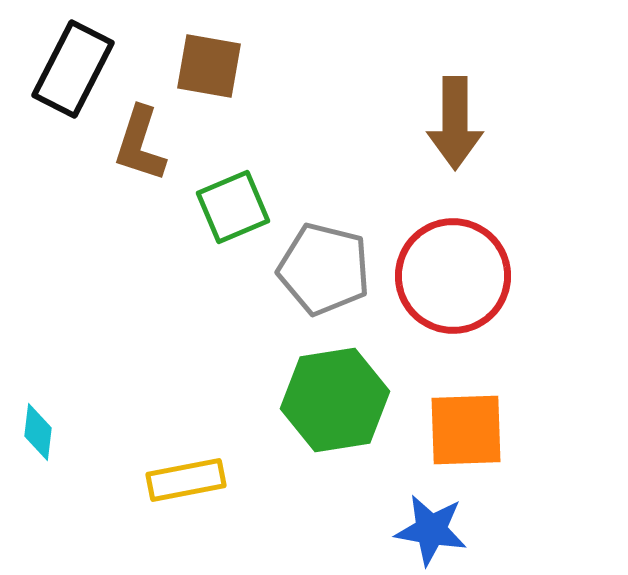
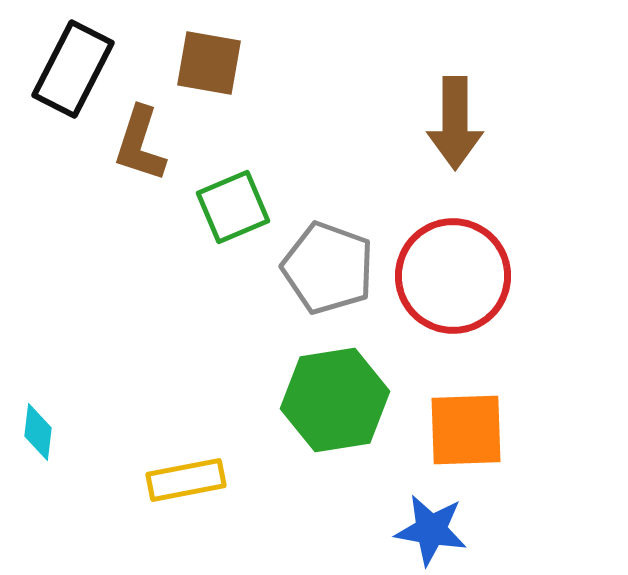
brown square: moved 3 px up
gray pentagon: moved 4 px right, 1 px up; rotated 6 degrees clockwise
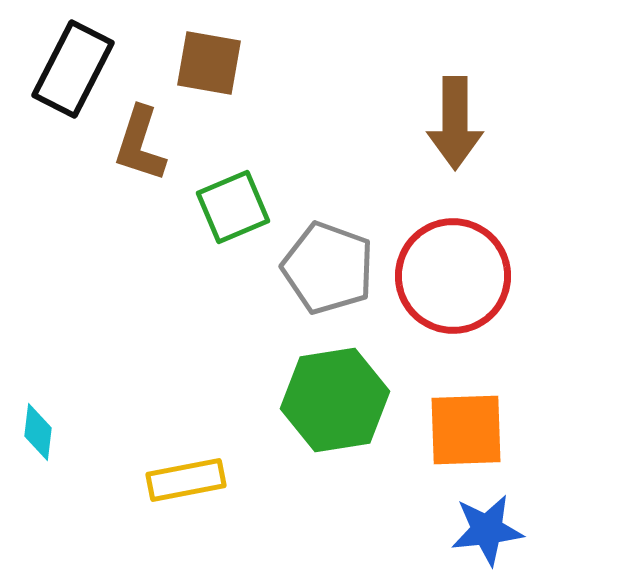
blue star: moved 56 px right; rotated 16 degrees counterclockwise
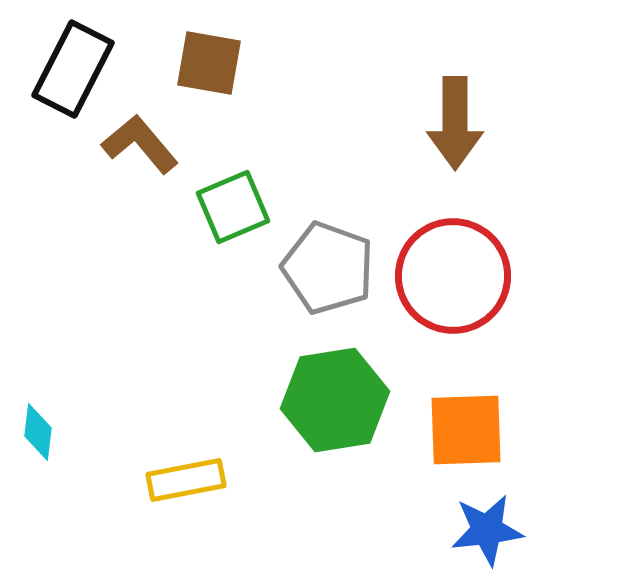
brown L-shape: rotated 122 degrees clockwise
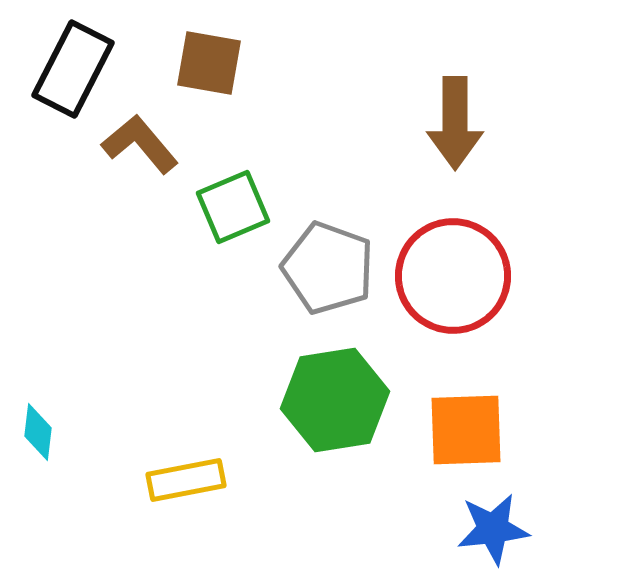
blue star: moved 6 px right, 1 px up
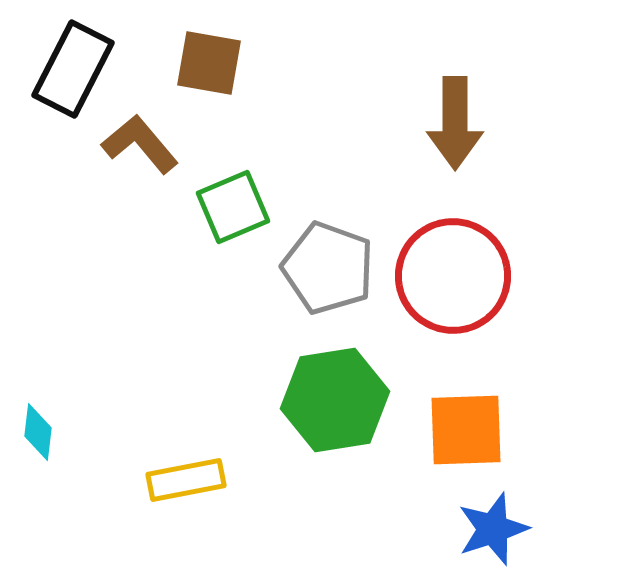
blue star: rotated 12 degrees counterclockwise
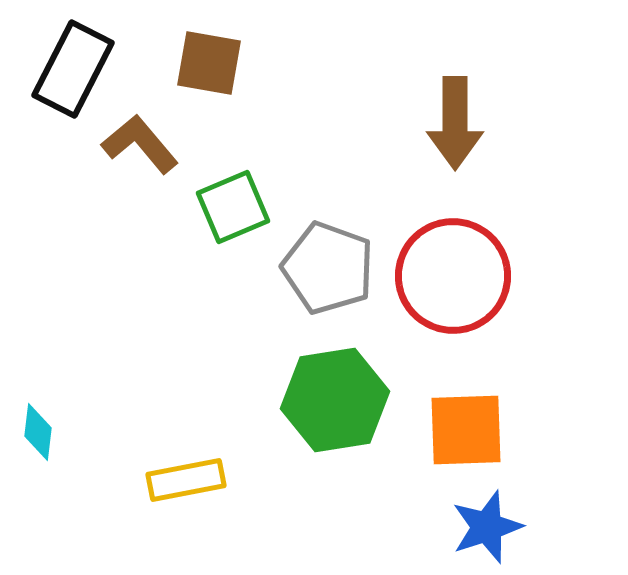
blue star: moved 6 px left, 2 px up
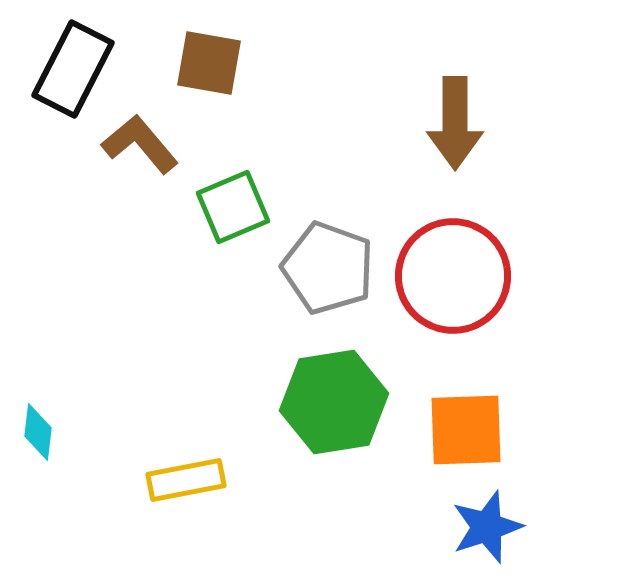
green hexagon: moved 1 px left, 2 px down
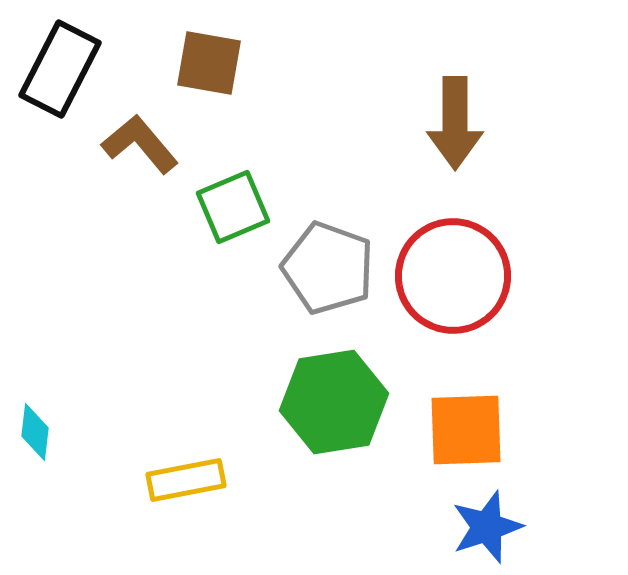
black rectangle: moved 13 px left
cyan diamond: moved 3 px left
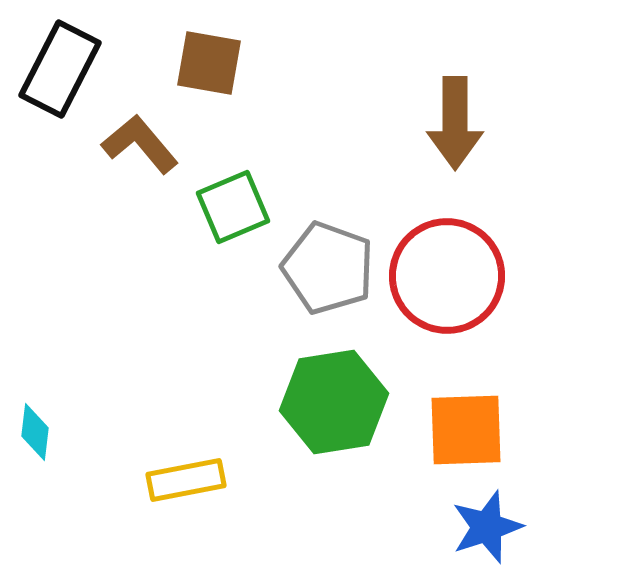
red circle: moved 6 px left
